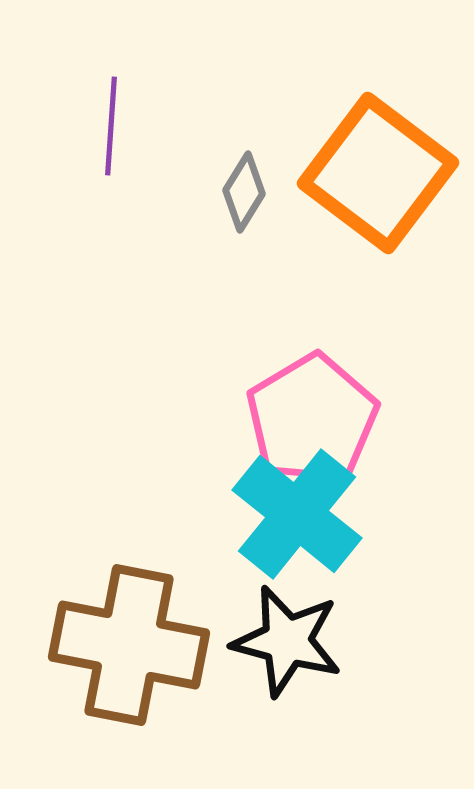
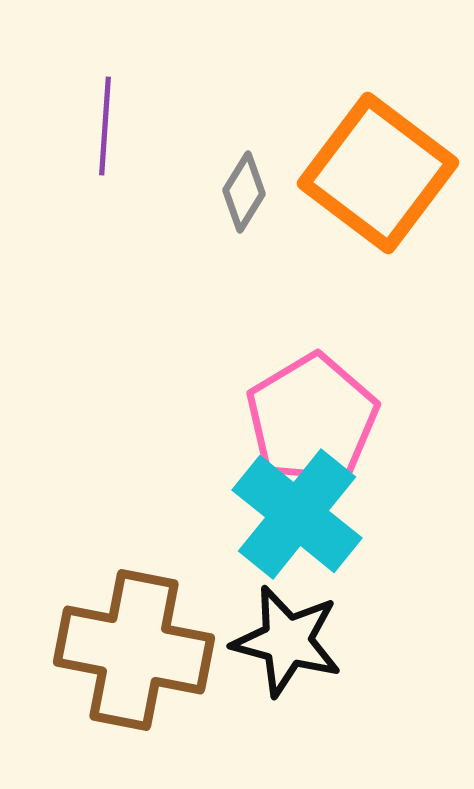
purple line: moved 6 px left
brown cross: moved 5 px right, 5 px down
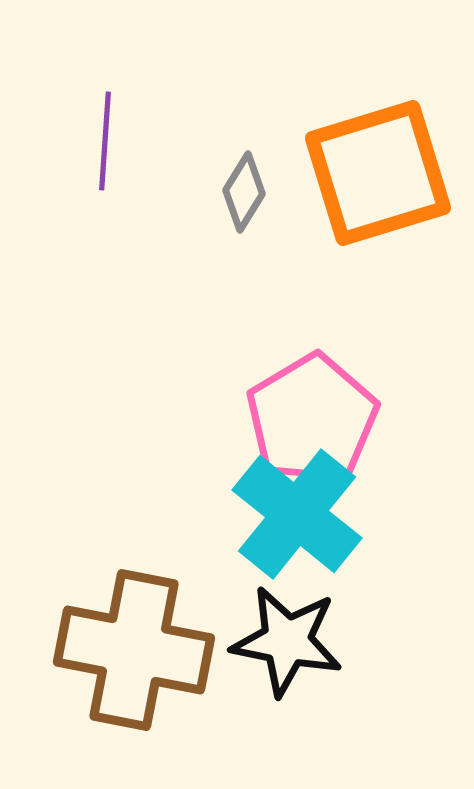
purple line: moved 15 px down
orange square: rotated 36 degrees clockwise
black star: rotated 4 degrees counterclockwise
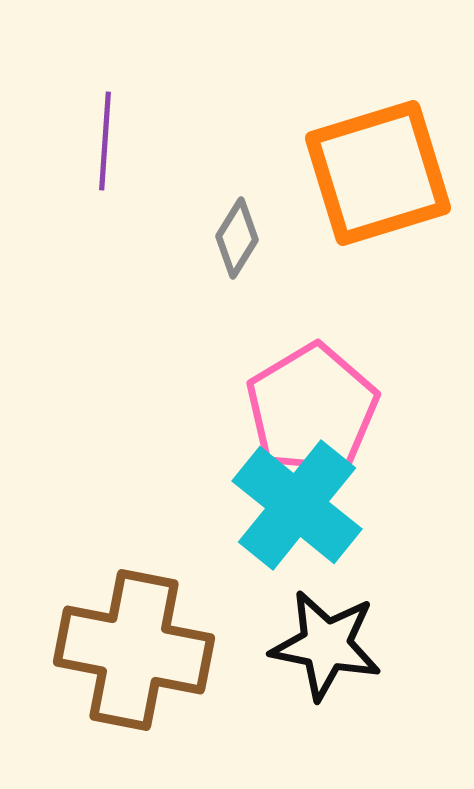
gray diamond: moved 7 px left, 46 px down
pink pentagon: moved 10 px up
cyan cross: moved 9 px up
black star: moved 39 px right, 4 px down
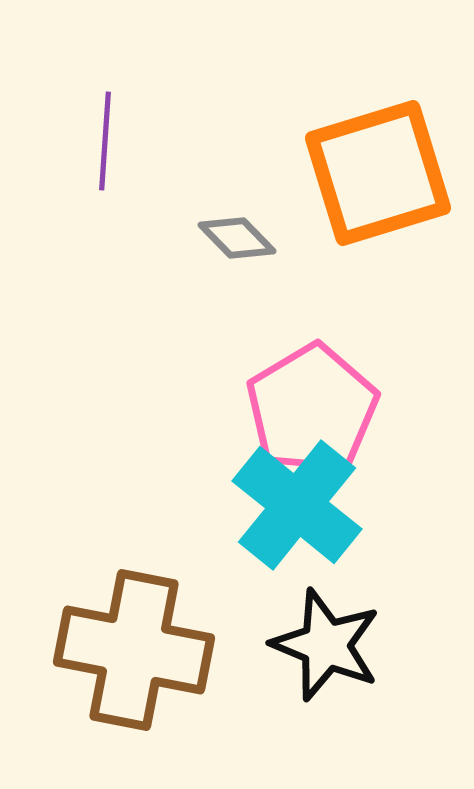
gray diamond: rotated 76 degrees counterclockwise
black star: rotated 11 degrees clockwise
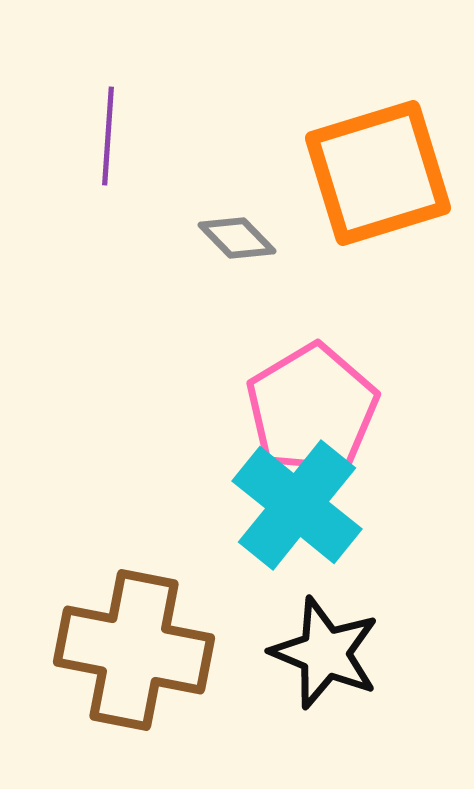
purple line: moved 3 px right, 5 px up
black star: moved 1 px left, 8 px down
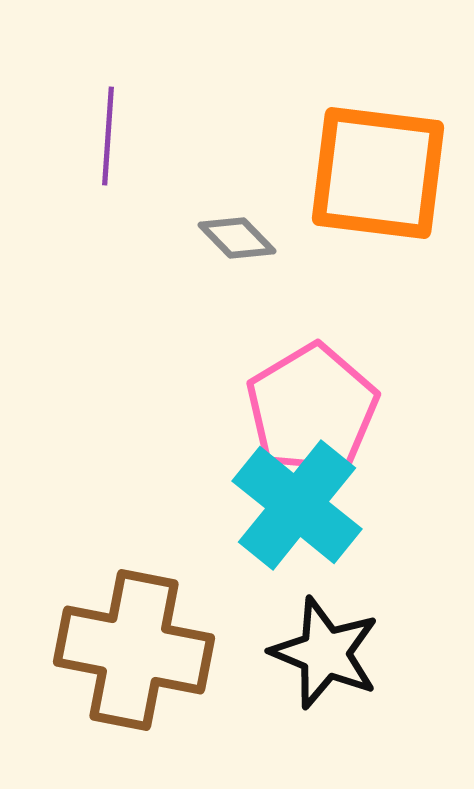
orange square: rotated 24 degrees clockwise
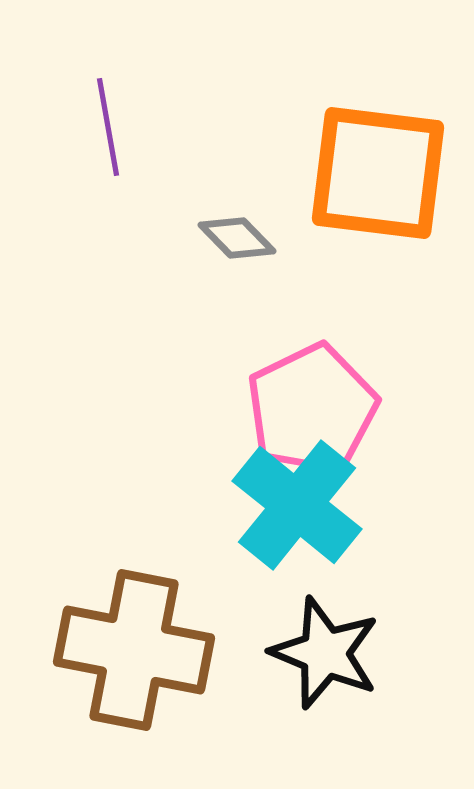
purple line: moved 9 px up; rotated 14 degrees counterclockwise
pink pentagon: rotated 5 degrees clockwise
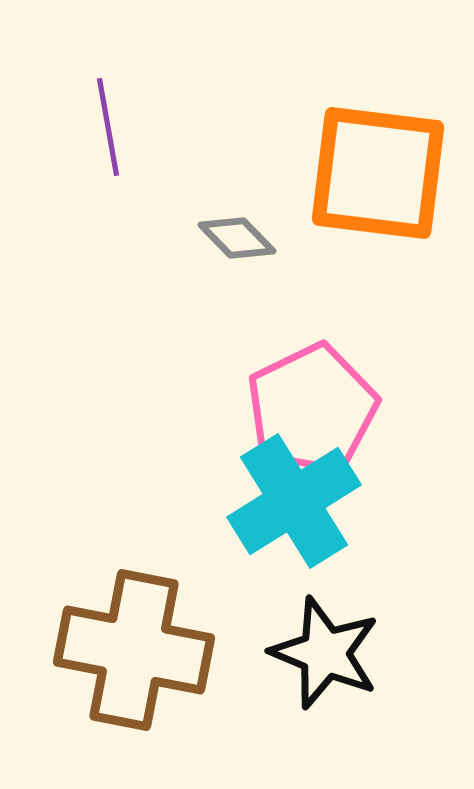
cyan cross: moved 3 px left, 4 px up; rotated 19 degrees clockwise
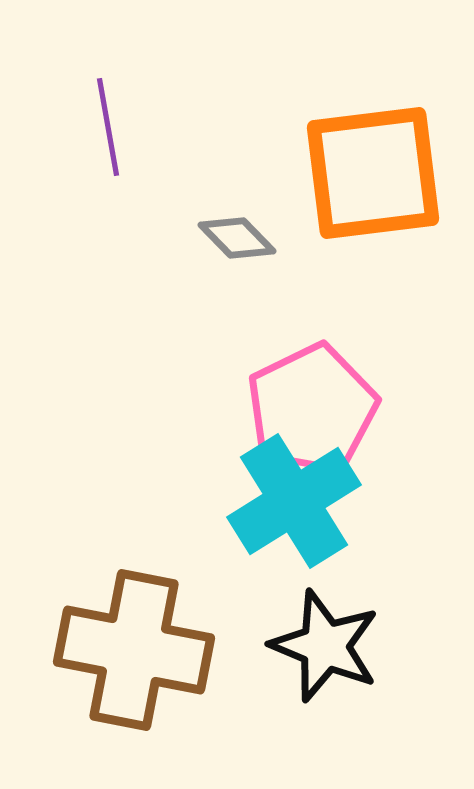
orange square: moved 5 px left; rotated 14 degrees counterclockwise
black star: moved 7 px up
